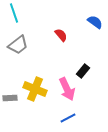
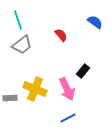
cyan line: moved 4 px right, 7 px down
gray trapezoid: moved 4 px right
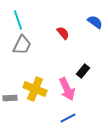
red semicircle: moved 2 px right, 2 px up
gray trapezoid: rotated 25 degrees counterclockwise
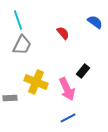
yellow cross: moved 1 px right, 7 px up
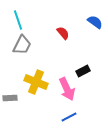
black rectangle: rotated 24 degrees clockwise
blue line: moved 1 px right, 1 px up
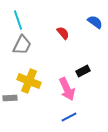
yellow cross: moved 7 px left, 1 px up
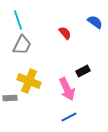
red semicircle: moved 2 px right
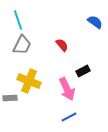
red semicircle: moved 3 px left, 12 px down
